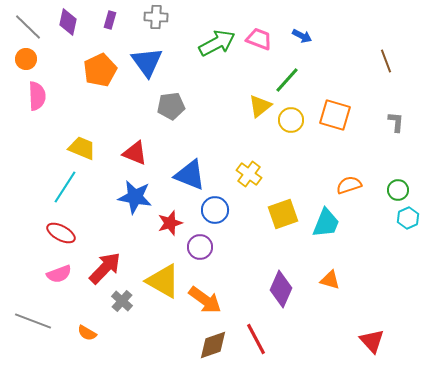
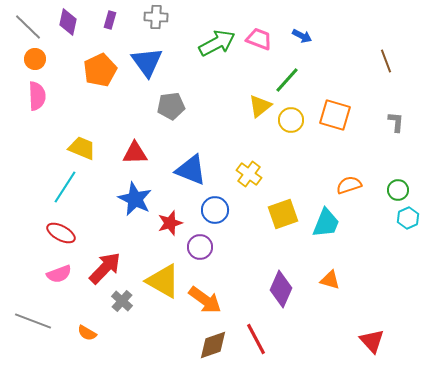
orange circle at (26, 59): moved 9 px right
red triangle at (135, 153): rotated 24 degrees counterclockwise
blue triangle at (190, 175): moved 1 px right, 5 px up
blue star at (135, 197): moved 2 px down; rotated 16 degrees clockwise
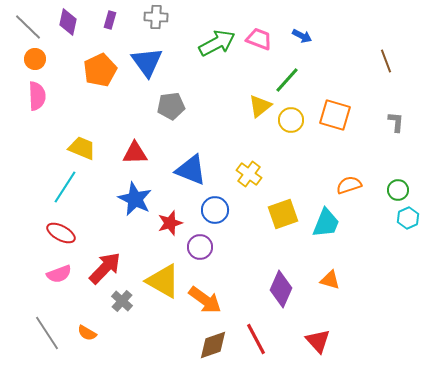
gray line at (33, 321): moved 14 px right, 12 px down; rotated 36 degrees clockwise
red triangle at (372, 341): moved 54 px left
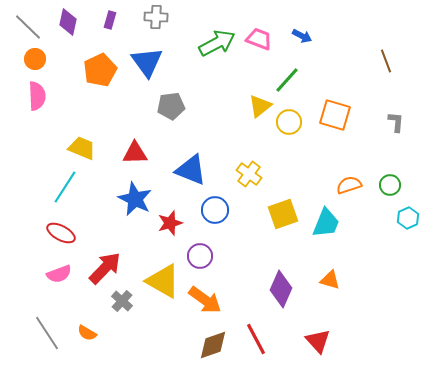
yellow circle at (291, 120): moved 2 px left, 2 px down
green circle at (398, 190): moved 8 px left, 5 px up
purple circle at (200, 247): moved 9 px down
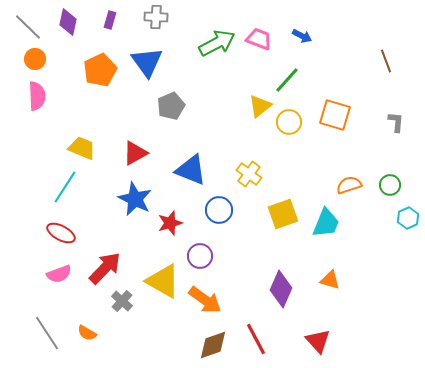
gray pentagon at (171, 106): rotated 16 degrees counterclockwise
red triangle at (135, 153): rotated 28 degrees counterclockwise
blue circle at (215, 210): moved 4 px right
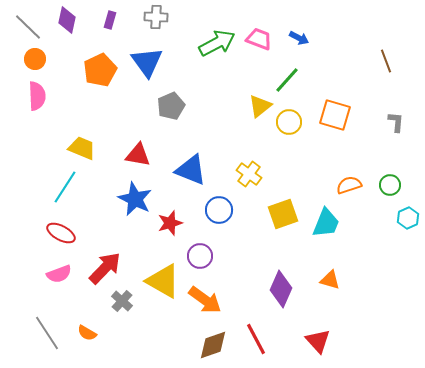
purple diamond at (68, 22): moved 1 px left, 2 px up
blue arrow at (302, 36): moved 3 px left, 2 px down
red triangle at (135, 153): moved 3 px right, 2 px down; rotated 40 degrees clockwise
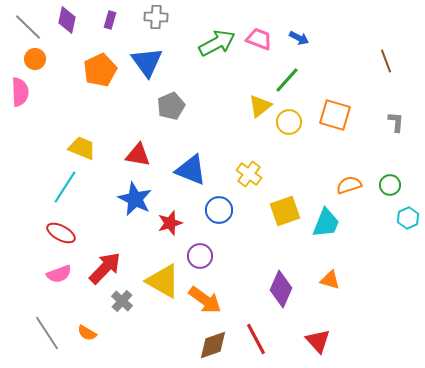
pink semicircle at (37, 96): moved 17 px left, 4 px up
yellow square at (283, 214): moved 2 px right, 3 px up
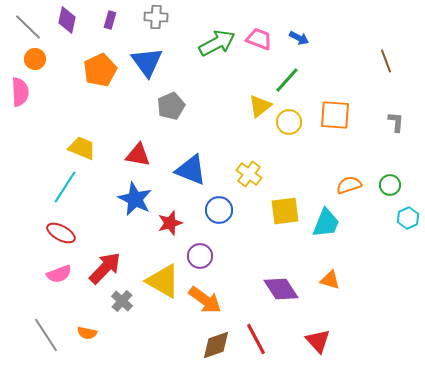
orange square at (335, 115): rotated 12 degrees counterclockwise
yellow square at (285, 211): rotated 12 degrees clockwise
purple diamond at (281, 289): rotated 57 degrees counterclockwise
gray line at (47, 333): moved 1 px left, 2 px down
orange semicircle at (87, 333): rotated 18 degrees counterclockwise
brown diamond at (213, 345): moved 3 px right
